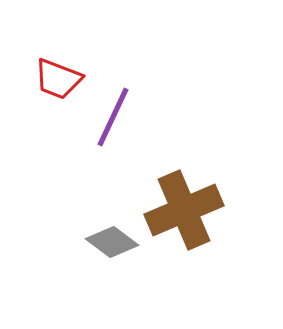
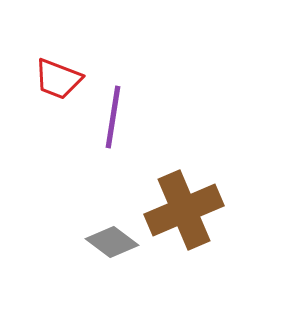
purple line: rotated 16 degrees counterclockwise
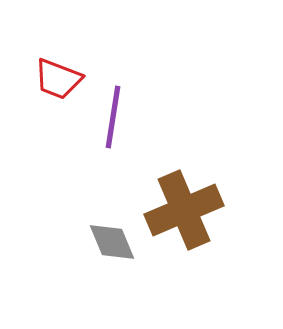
gray diamond: rotated 30 degrees clockwise
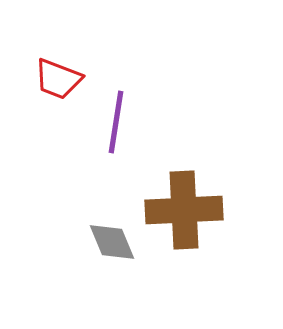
purple line: moved 3 px right, 5 px down
brown cross: rotated 20 degrees clockwise
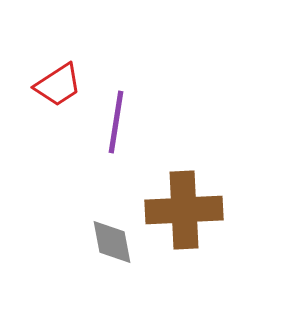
red trapezoid: moved 6 px down; rotated 54 degrees counterclockwise
gray diamond: rotated 12 degrees clockwise
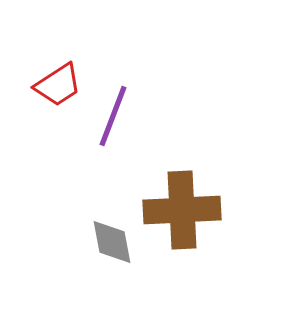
purple line: moved 3 px left, 6 px up; rotated 12 degrees clockwise
brown cross: moved 2 px left
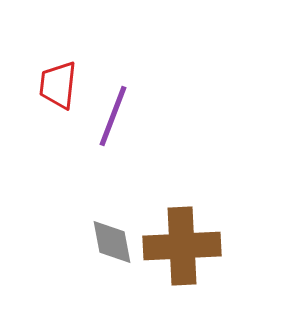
red trapezoid: rotated 129 degrees clockwise
brown cross: moved 36 px down
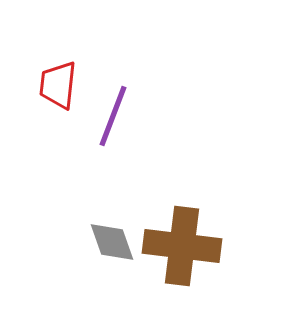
gray diamond: rotated 9 degrees counterclockwise
brown cross: rotated 10 degrees clockwise
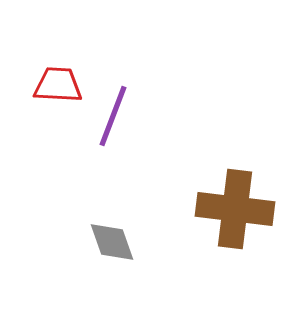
red trapezoid: rotated 87 degrees clockwise
brown cross: moved 53 px right, 37 px up
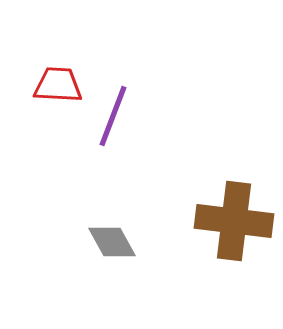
brown cross: moved 1 px left, 12 px down
gray diamond: rotated 9 degrees counterclockwise
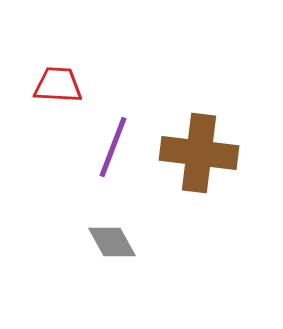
purple line: moved 31 px down
brown cross: moved 35 px left, 68 px up
